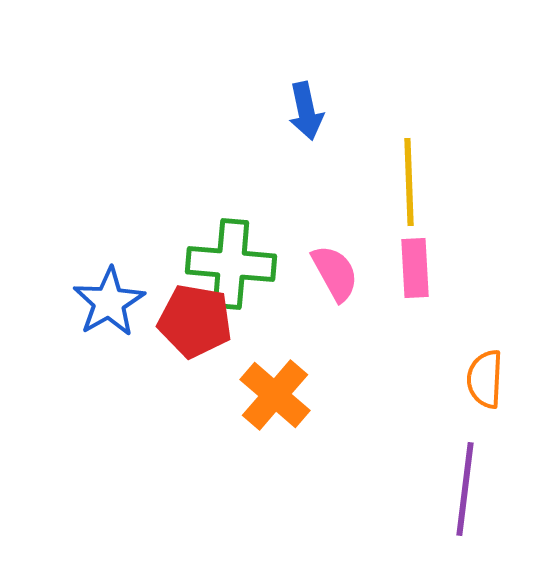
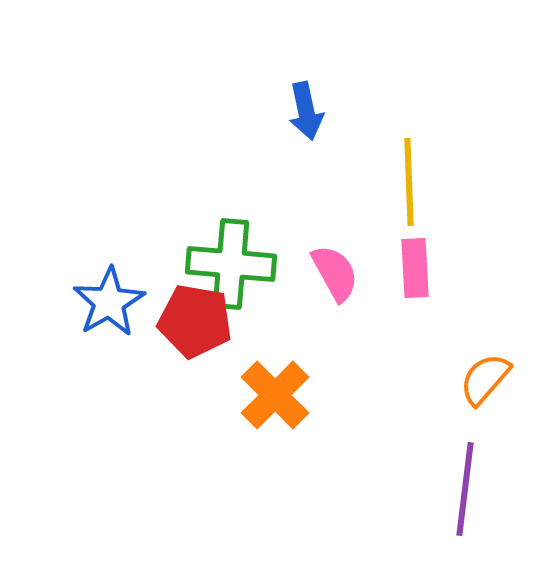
orange semicircle: rotated 38 degrees clockwise
orange cross: rotated 4 degrees clockwise
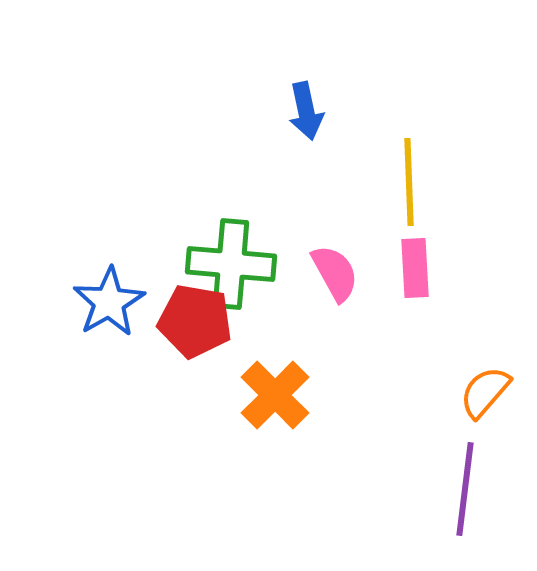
orange semicircle: moved 13 px down
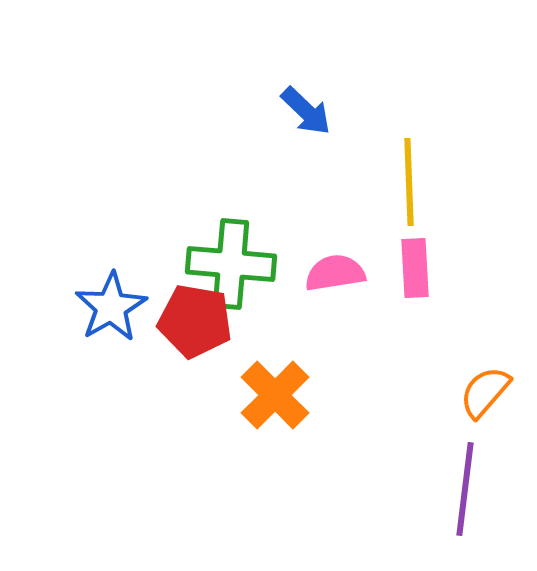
blue arrow: rotated 34 degrees counterclockwise
pink semicircle: rotated 70 degrees counterclockwise
blue star: moved 2 px right, 5 px down
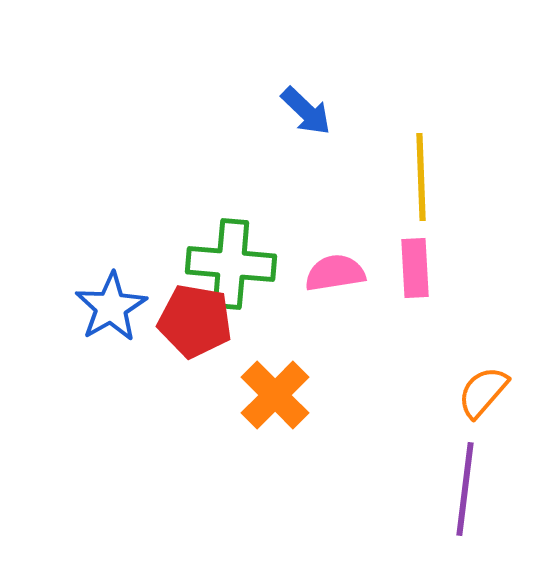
yellow line: moved 12 px right, 5 px up
orange semicircle: moved 2 px left
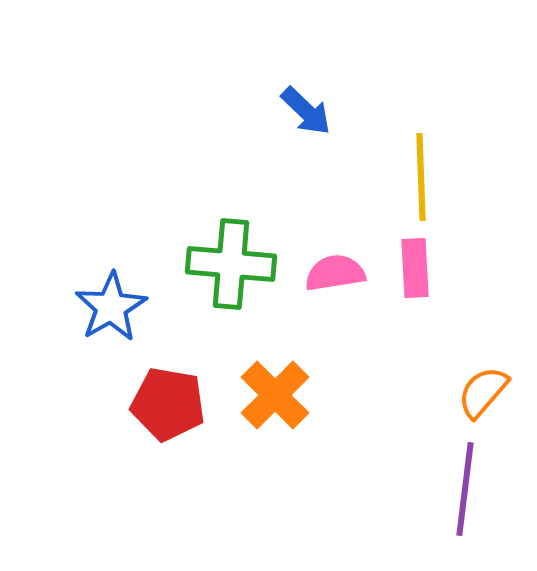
red pentagon: moved 27 px left, 83 px down
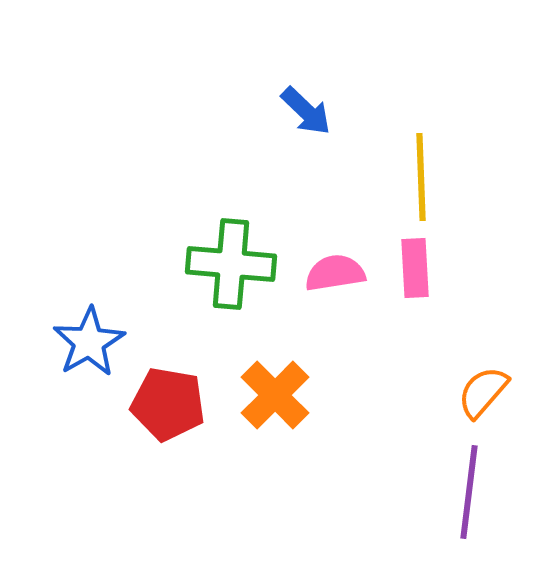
blue star: moved 22 px left, 35 px down
purple line: moved 4 px right, 3 px down
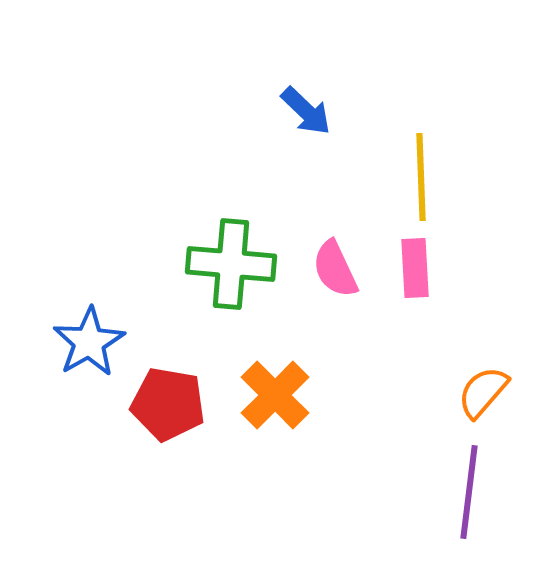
pink semicircle: moved 4 px up; rotated 106 degrees counterclockwise
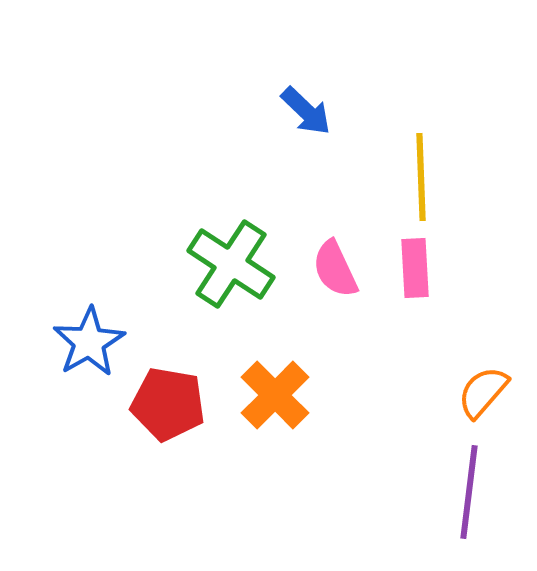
green cross: rotated 28 degrees clockwise
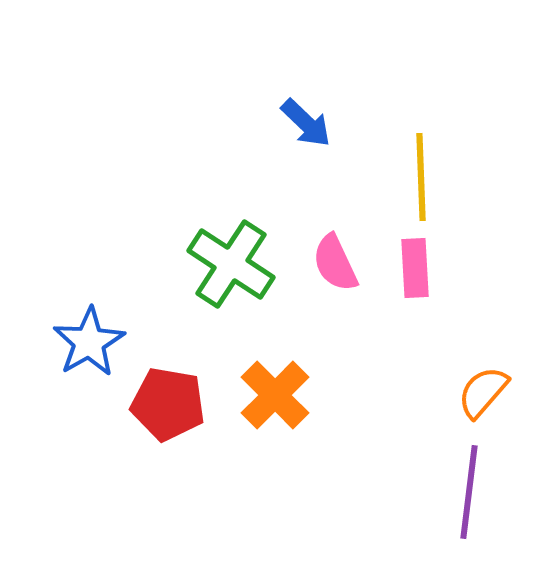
blue arrow: moved 12 px down
pink semicircle: moved 6 px up
